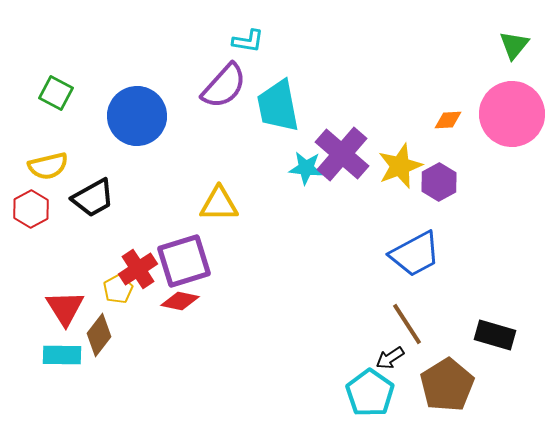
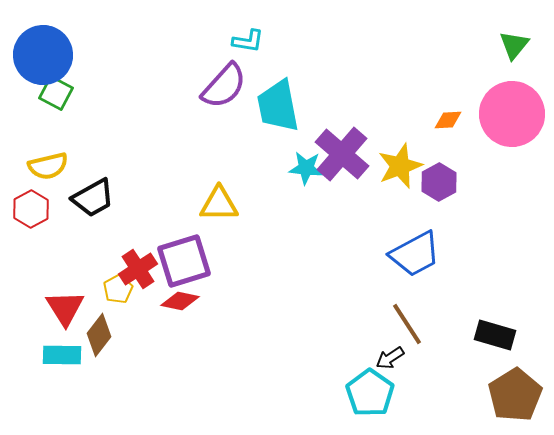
blue circle: moved 94 px left, 61 px up
brown pentagon: moved 68 px right, 10 px down
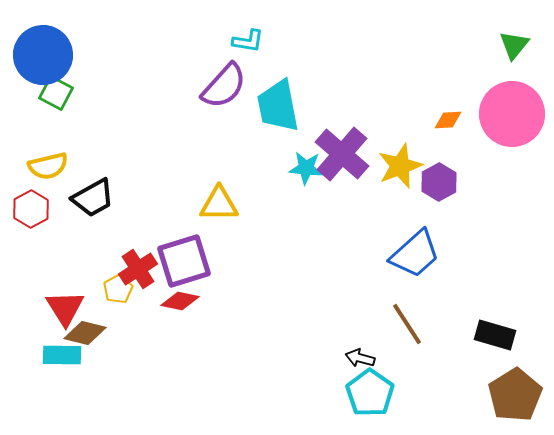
blue trapezoid: rotated 14 degrees counterclockwise
brown diamond: moved 14 px left, 2 px up; rotated 66 degrees clockwise
black arrow: moved 30 px left; rotated 48 degrees clockwise
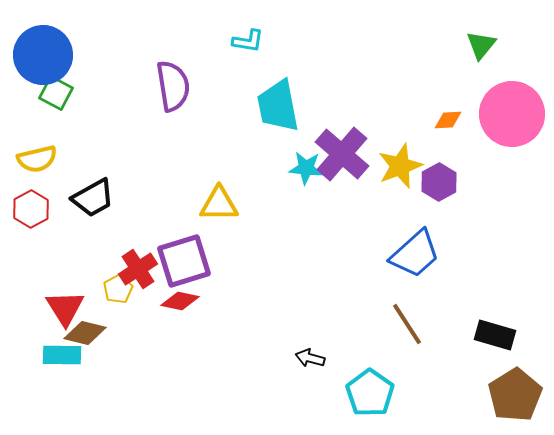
green triangle: moved 33 px left
purple semicircle: moved 51 px left; rotated 51 degrees counterclockwise
yellow semicircle: moved 11 px left, 7 px up
black arrow: moved 50 px left
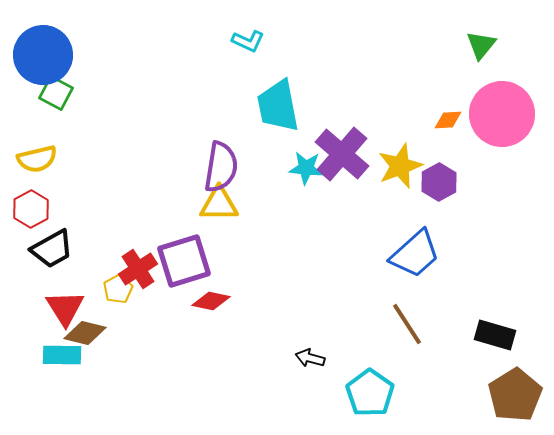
cyan L-shape: rotated 16 degrees clockwise
purple semicircle: moved 48 px right, 81 px down; rotated 18 degrees clockwise
pink circle: moved 10 px left
black trapezoid: moved 41 px left, 51 px down
red diamond: moved 31 px right
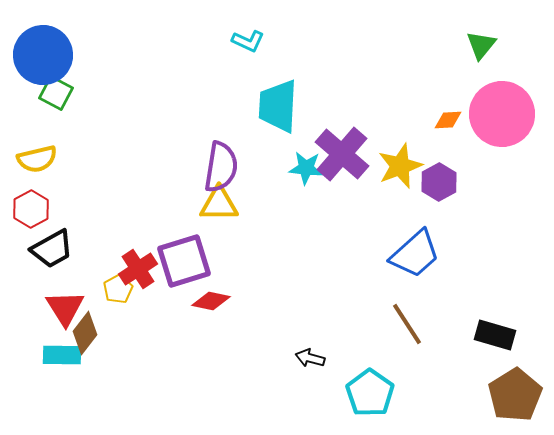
cyan trapezoid: rotated 14 degrees clockwise
brown diamond: rotated 66 degrees counterclockwise
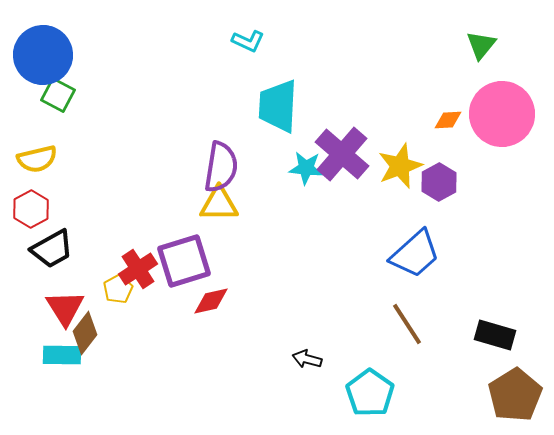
green square: moved 2 px right, 2 px down
red diamond: rotated 24 degrees counterclockwise
black arrow: moved 3 px left, 1 px down
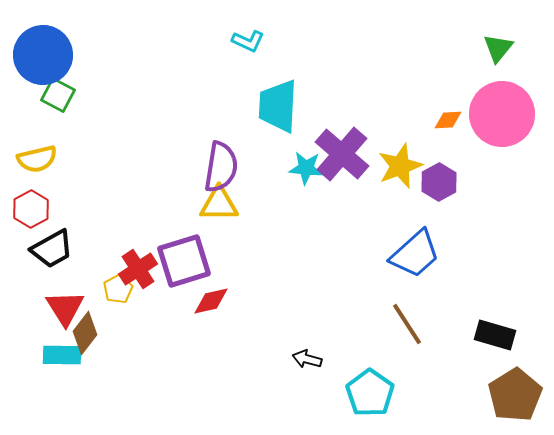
green triangle: moved 17 px right, 3 px down
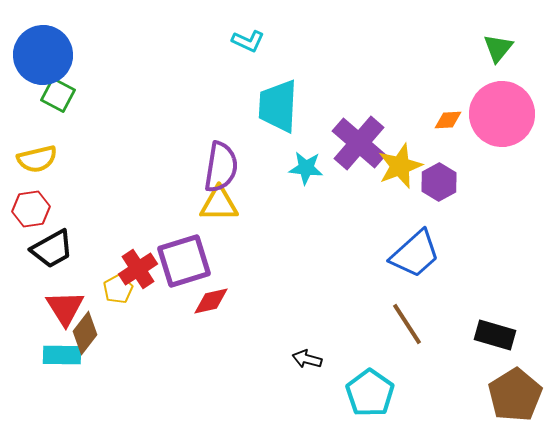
purple cross: moved 17 px right, 11 px up
red hexagon: rotated 21 degrees clockwise
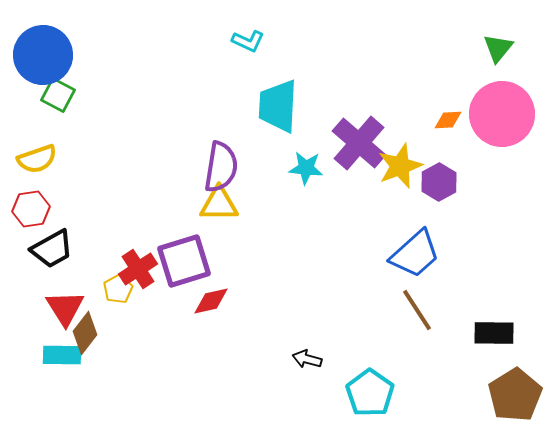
yellow semicircle: rotated 6 degrees counterclockwise
brown line: moved 10 px right, 14 px up
black rectangle: moved 1 px left, 2 px up; rotated 15 degrees counterclockwise
